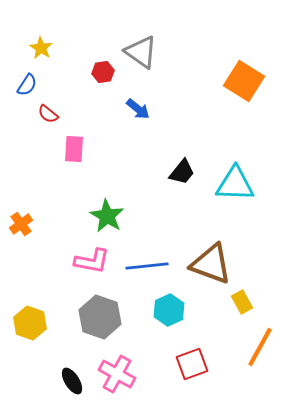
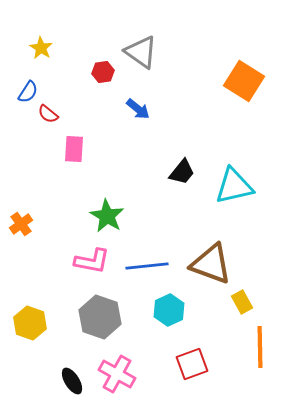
blue semicircle: moved 1 px right, 7 px down
cyan triangle: moved 1 px left, 2 px down; rotated 15 degrees counterclockwise
orange line: rotated 30 degrees counterclockwise
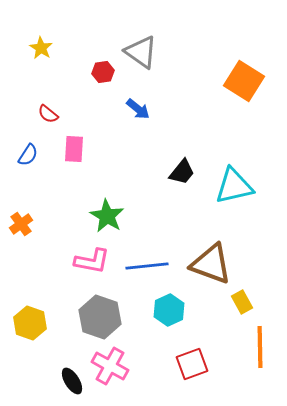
blue semicircle: moved 63 px down
pink cross: moved 7 px left, 8 px up
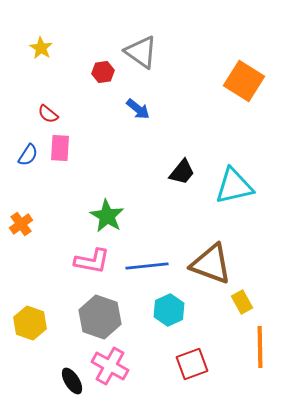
pink rectangle: moved 14 px left, 1 px up
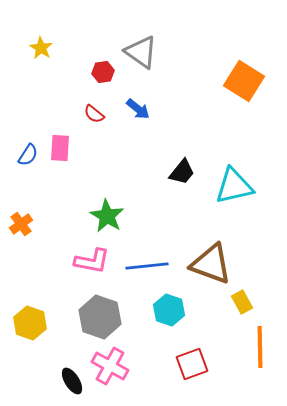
red semicircle: moved 46 px right
cyan hexagon: rotated 16 degrees counterclockwise
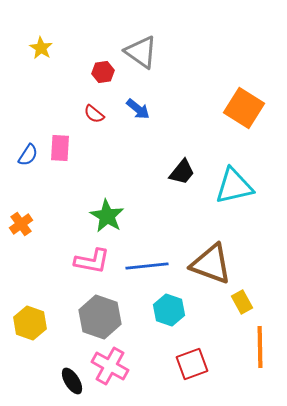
orange square: moved 27 px down
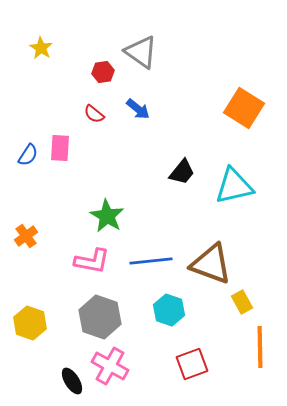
orange cross: moved 5 px right, 12 px down
blue line: moved 4 px right, 5 px up
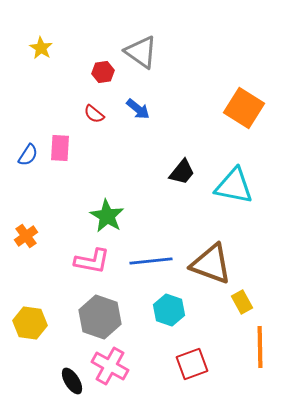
cyan triangle: rotated 24 degrees clockwise
yellow hexagon: rotated 12 degrees counterclockwise
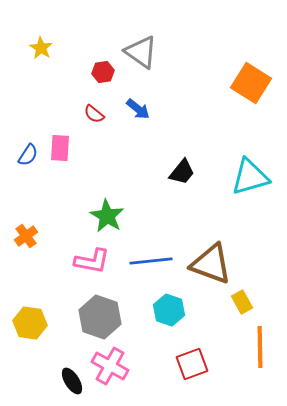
orange square: moved 7 px right, 25 px up
cyan triangle: moved 16 px right, 9 px up; rotated 27 degrees counterclockwise
